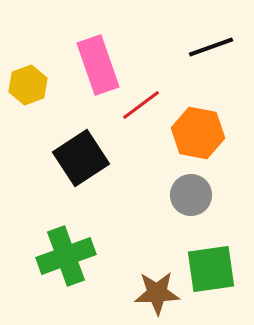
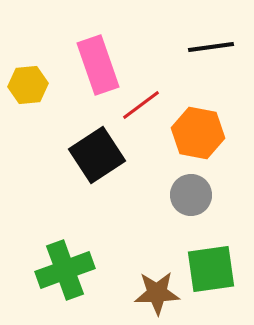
black line: rotated 12 degrees clockwise
yellow hexagon: rotated 15 degrees clockwise
black square: moved 16 px right, 3 px up
green cross: moved 1 px left, 14 px down
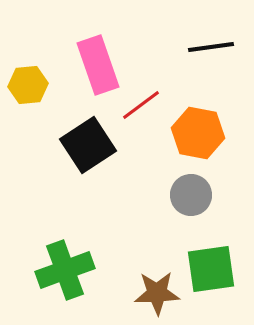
black square: moved 9 px left, 10 px up
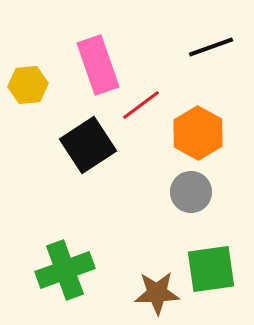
black line: rotated 12 degrees counterclockwise
orange hexagon: rotated 18 degrees clockwise
gray circle: moved 3 px up
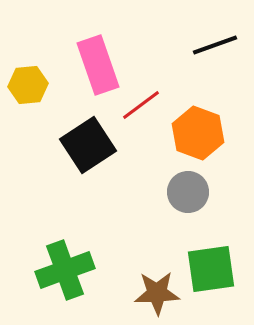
black line: moved 4 px right, 2 px up
orange hexagon: rotated 9 degrees counterclockwise
gray circle: moved 3 px left
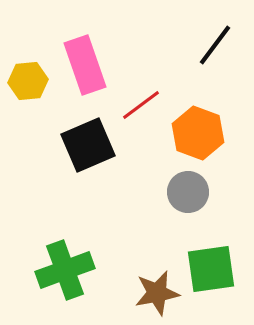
black line: rotated 33 degrees counterclockwise
pink rectangle: moved 13 px left
yellow hexagon: moved 4 px up
black square: rotated 10 degrees clockwise
brown star: rotated 9 degrees counterclockwise
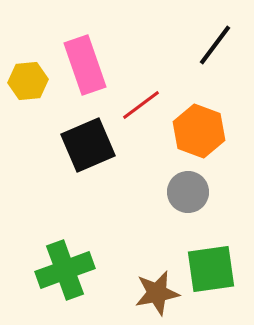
orange hexagon: moved 1 px right, 2 px up
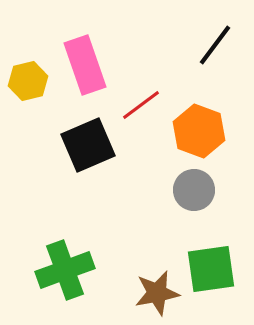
yellow hexagon: rotated 9 degrees counterclockwise
gray circle: moved 6 px right, 2 px up
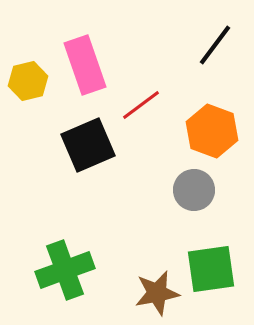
orange hexagon: moved 13 px right
